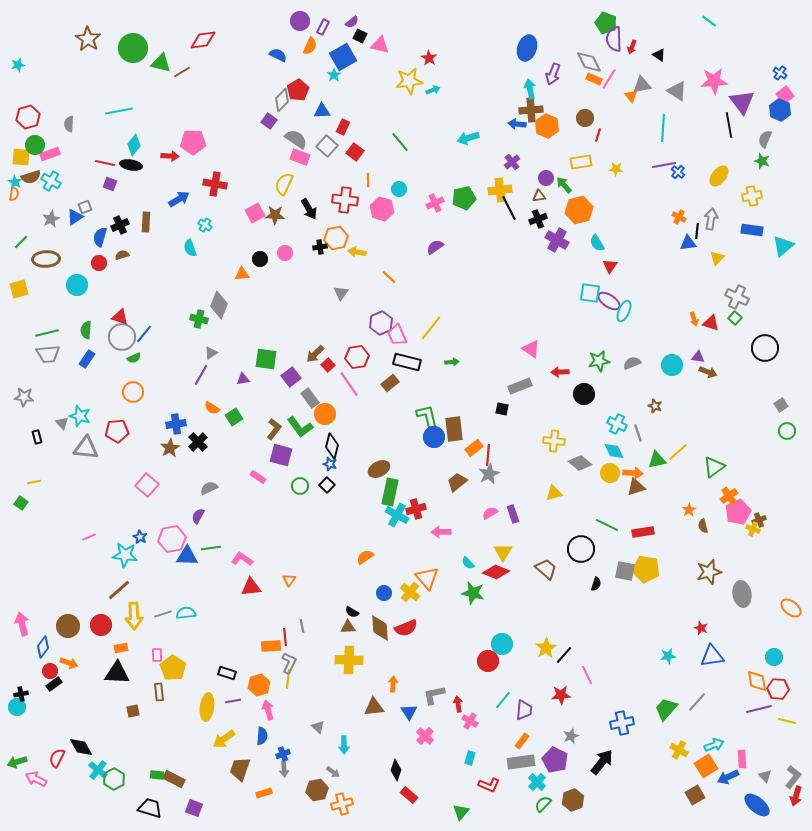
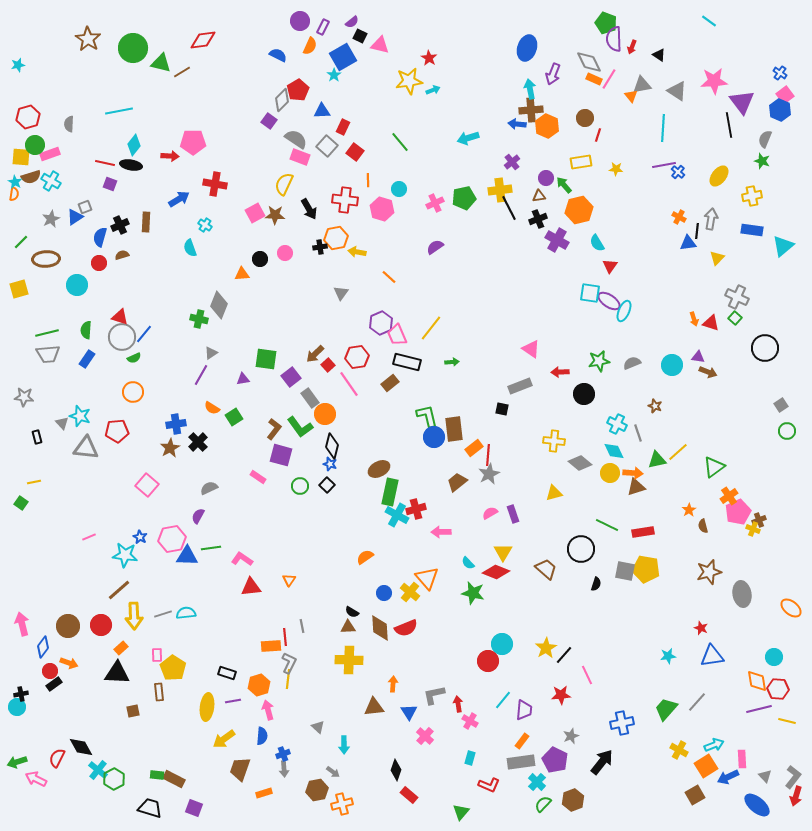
orange rectangle at (121, 648): rotated 32 degrees counterclockwise
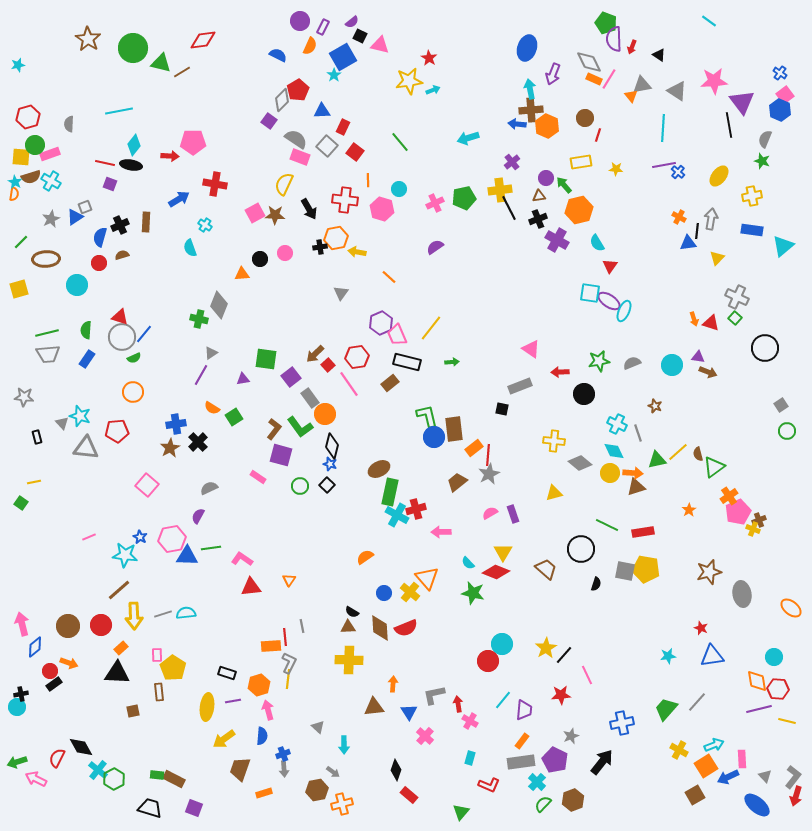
brown semicircle at (703, 526): moved 5 px left, 72 px up
blue diamond at (43, 647): moved 8 px left; rotated 15 degrees clockwise
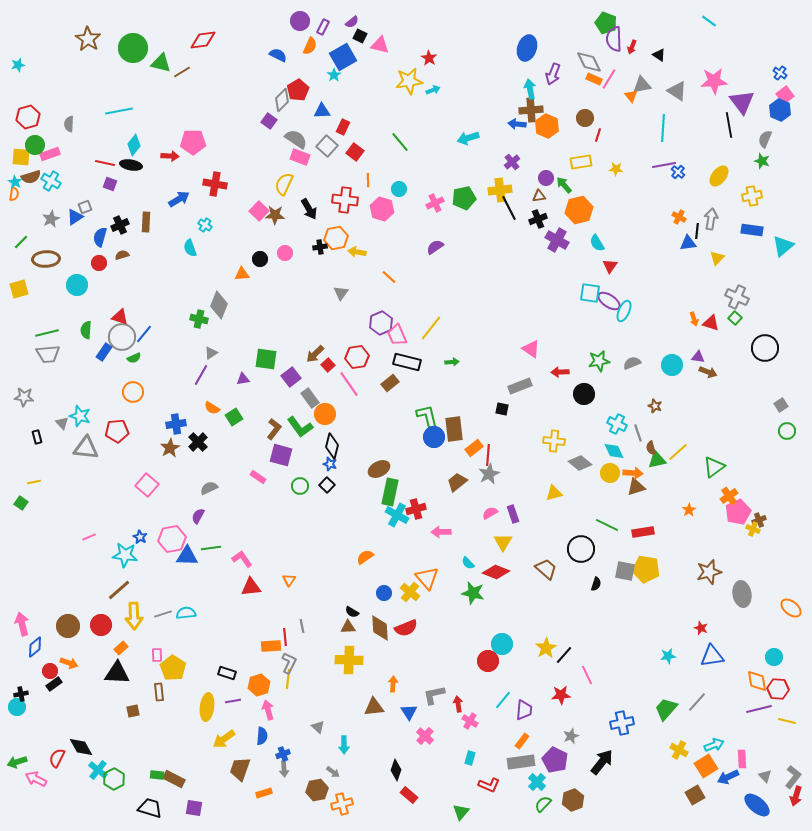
pink square at (255, 213): moved 4 px right, 2 px up; rotated 18 degrees counterclockwise
blue rectangle at (87, 359): moved 17 px right, 7 px up
brown semicircle at (698, 454): moved 47 px left, 6 px up
yellow triangle at (503, 552): moved 10 px up
pink L-shape at (242, 559): rotated 20 degrees clockwise
purple square at (194, 808): rotated 12 degrees counterclockwise
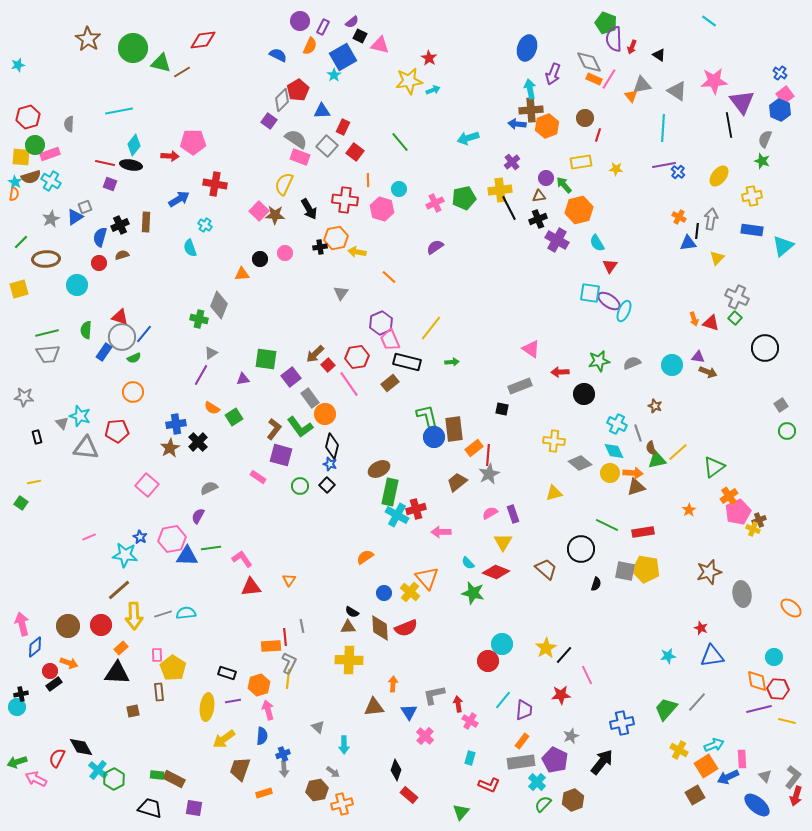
orange hexagon at (547, 126): rotated 15 degrees clockwise
pink trapezoid at (397, 335): moved 7 px left, 5 px down
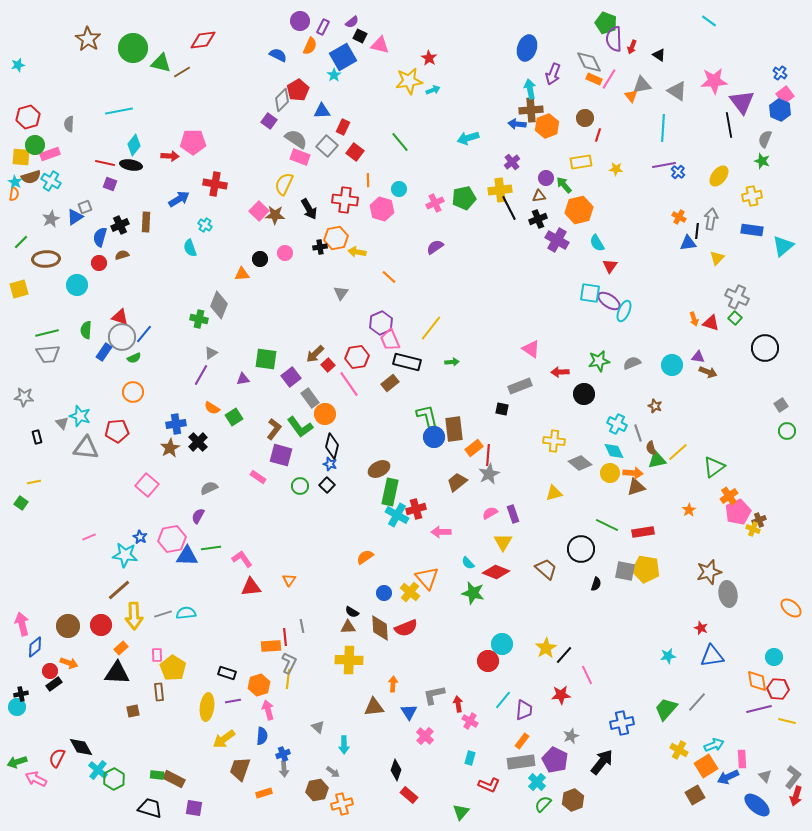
gray ellipse at (742, 594): moved 14 px left
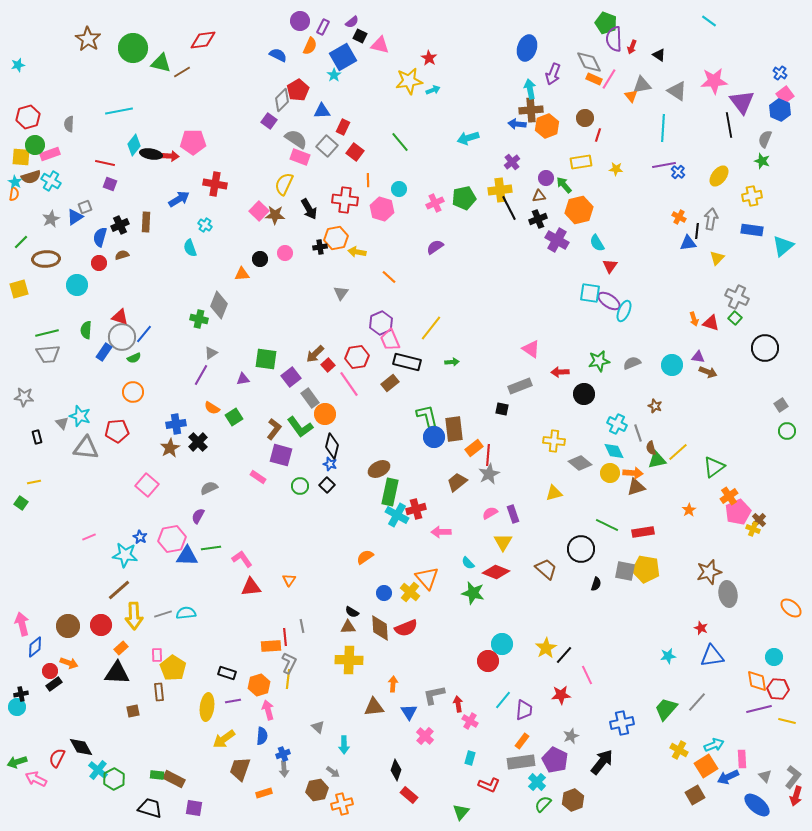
black ellipse at (131, 165): moved 20 px right, 11 px up
brown cross at (759, 520): rotated 24 degrees counterclockwise
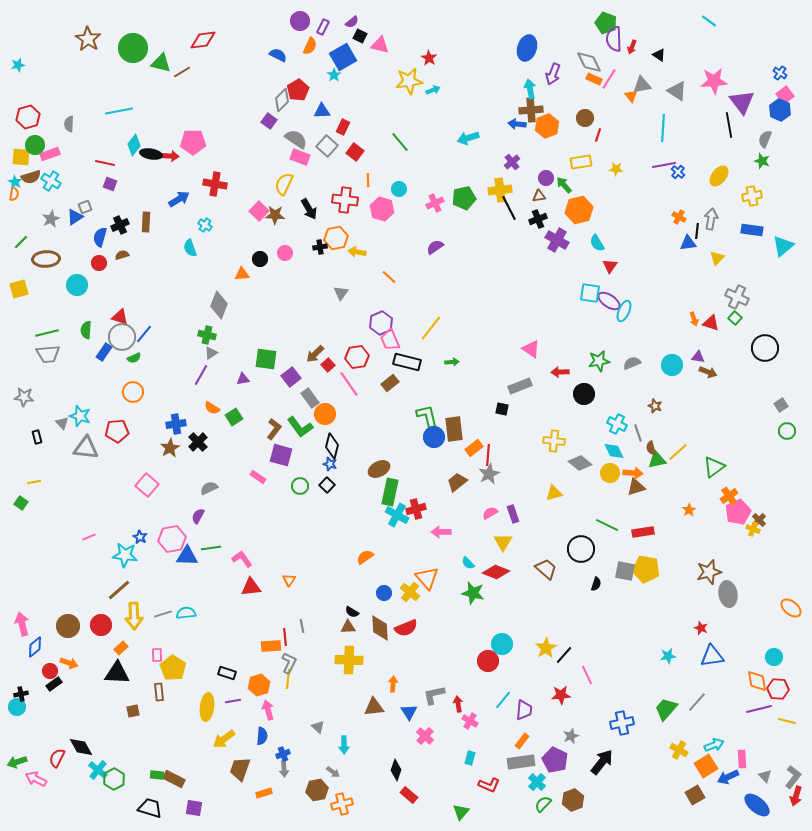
green cross at (199, 319): moved 8 px right, 16 px down
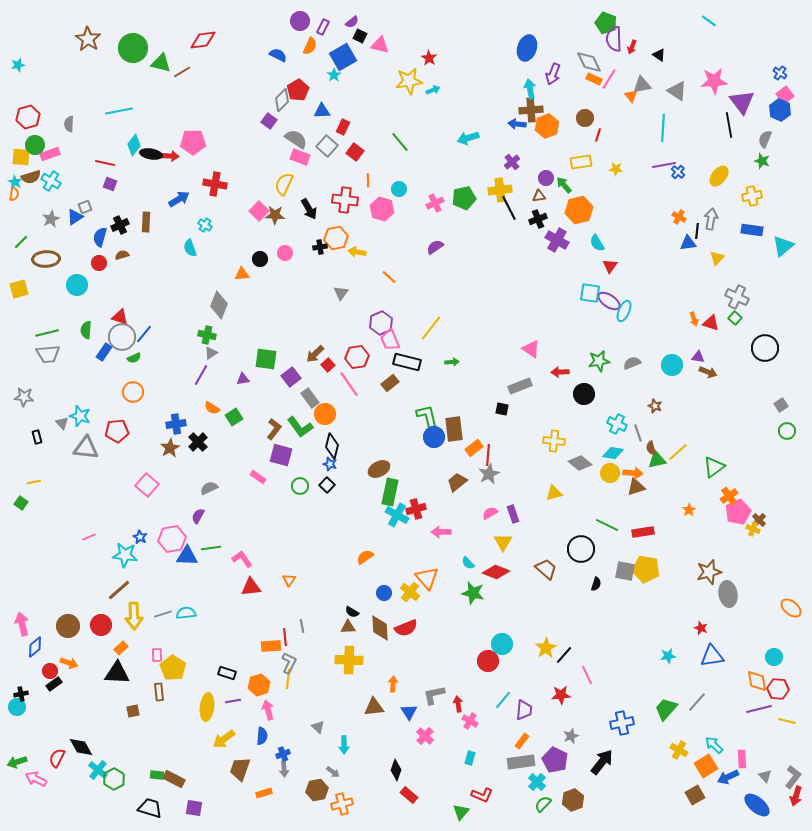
cyan diamond at (614, 451): moved 1 px left, 2 px down; rotated 55 degrees counterclockwise
cyan arrow at (714, 745): rotated 114 degrees counterclockwise
red L-shape at (489, 785): moved 7 px left, 10 px down
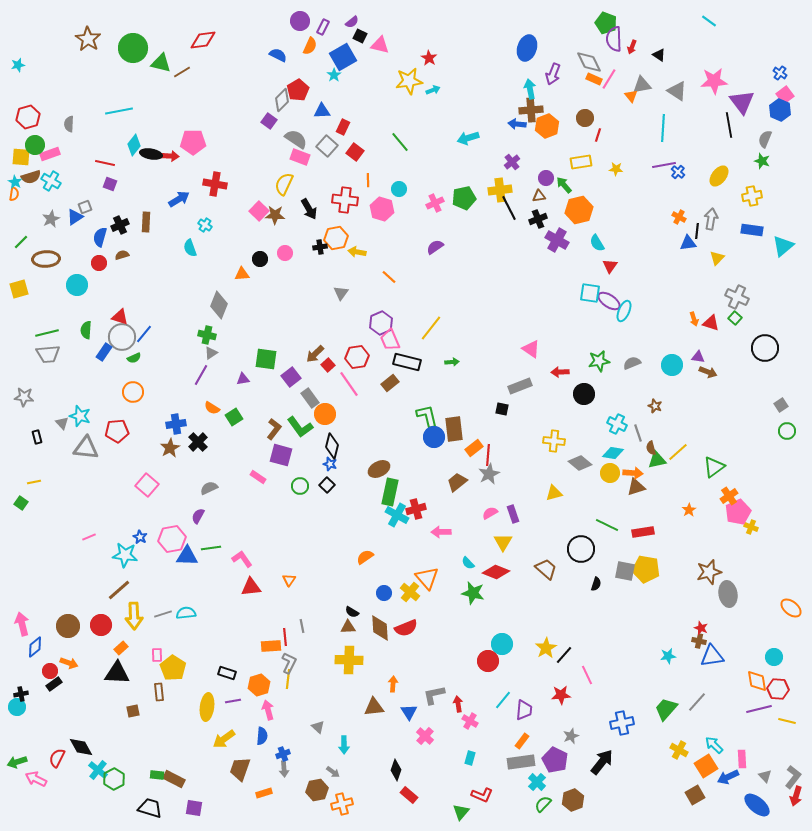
brown cross at (759, 520): moved 60 px left, 121 px down; rotated 32 degrees counterclockwise
yellow cross at (753, 529): moved 2 px left, 2 px up
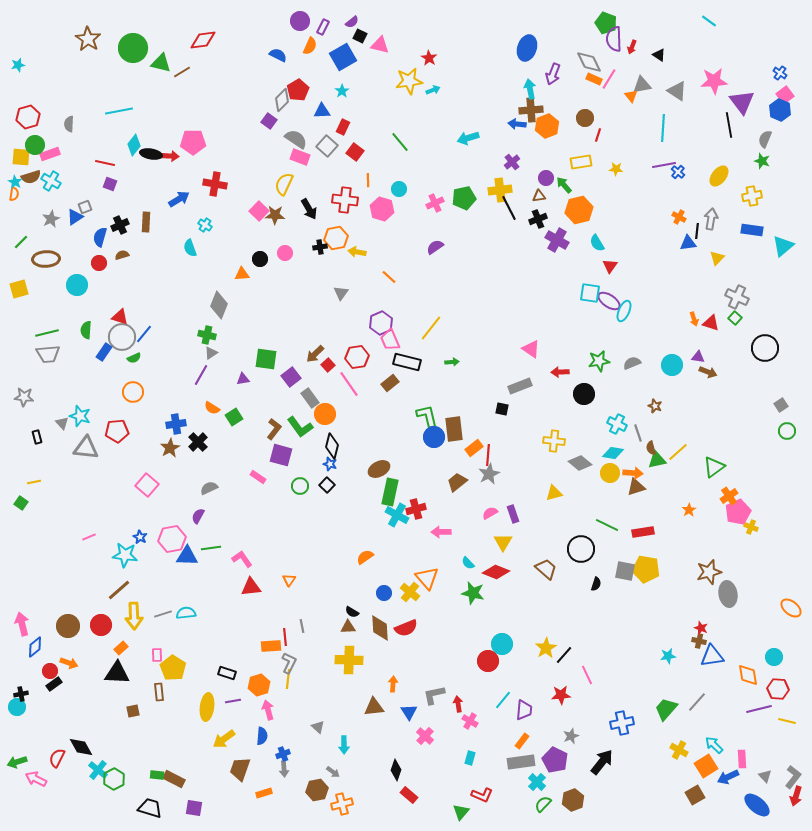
cyan star at (334, 75): moved 8 px right, 16 px down
orange diamond at (757, 681): moved 9 px left, 6 px up
